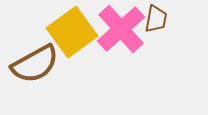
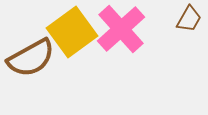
brown trapezoid: moved 33 px right; rotated 20 degrees clockwise
brown semicircle: moved 4 px left, 6 px up
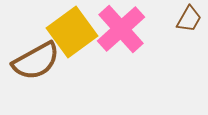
brown semicircle: moved 5 px right, 3 px down
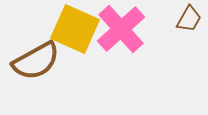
yellow square: moved 3 px right, 3 px up; rotated 30 degrees counterclockwise
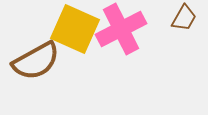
brown trapezoid: moved 5 px left, 1 px up
pink cross: rotated 15 degrees clockwise
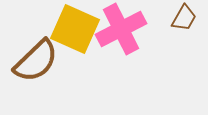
brown semicircle: rotated 15 degrees counterclockwise
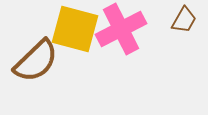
brown trapezoid: moved 2 px down
yellow square: rotated 9 degrees counterclockwise
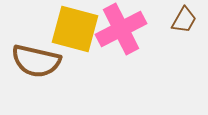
brown semicircle: rotated 57 degrees clockwise
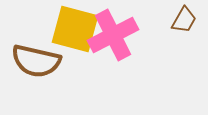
pink cross: moved 8 px left, 6 px down
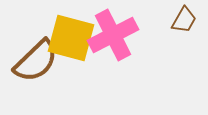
yellow square: moved 4 px left, 9 px down
brown semicircle: rotated 57 degrees counterclockwise
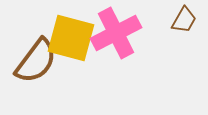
pink cross: moved 3 px right, 2 px up
brown semicircle: rotated 9 degrees counterclockwise
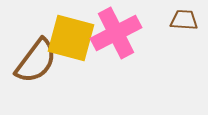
brown trapezoid: rotated 116 degrees counterclockwise
